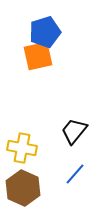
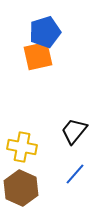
yellow cross: moved 1 px up
brown hexagon: moved 2 px left
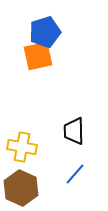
black trapezoid: rotated 40 degrees counterclockwise
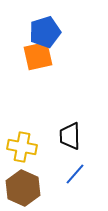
black trapezoid: moved 4 px left, 5 px down
brown hexagon: moved 2 px right
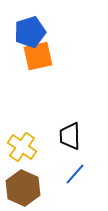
blue pentagon: moved 15 px left
yellow cross: rotated 24 degrees clockwise
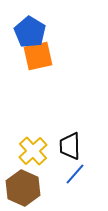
blue pentagon: rotated 24 degrees counterclockwise
black trapezoid: moved 10 px down
yellow cross: moved 11 px right, 4 px down; rotated 12 degrees clockwise
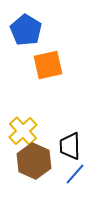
blue pentagon: moved 4 px left, 2 px up
orange square: moved 10 px right, 9 px down
yellow cross: moved 10 px left, 20 px up
brown hexagon: moved 11 px right, 27 px up
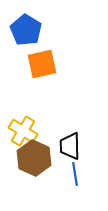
orange square: moved 6 px left, 1 px up
yellow cross: rotated 16 degrees counterclockwise
brown hexagon: moved 3 px up
blue line: rotated 50 degrees counterclockwise
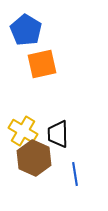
black trapezoid: moved 12 px left, 12 px up
